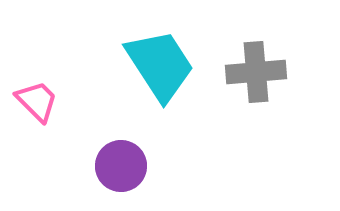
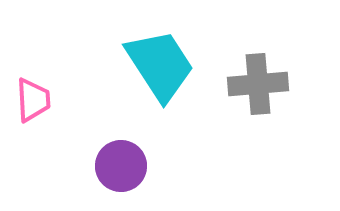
gray cross: moved 2 px right, 12 px down
pink trapezoid: moved 4 px left, 1 px up; rotated 42 degrees clockwise
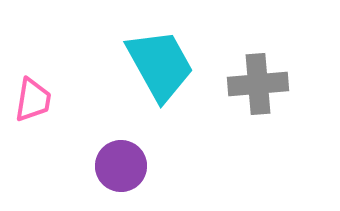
cyan trapezoid: rotated 4 degrees clockwise
pink trapezoid: rotated 12 degrees clockwise
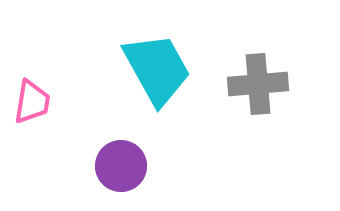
cyan trapezoid: moved 3 px left, 4 px down
pink trapezoid: moved 1 px left, 2 px down
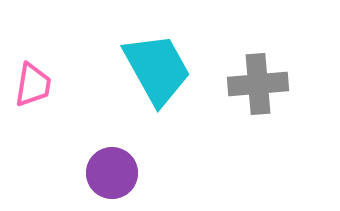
pink trapezoid: moved 1 px right, 17 px up
purple circle: moved 9 px left, 7 px down
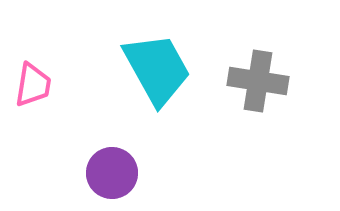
gray cross: moved 3 px up; rotated 14 degrees clockwise
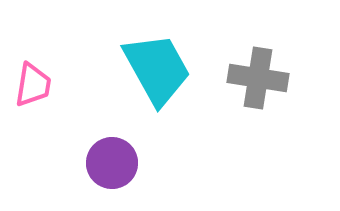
gray cross: moved 3 px up
purple circle: moved 10 px up
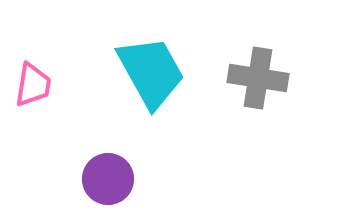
cyan trapezoid: moved 6 px left, 3 px down
purple circle: moved 4 px left, 16 px down
